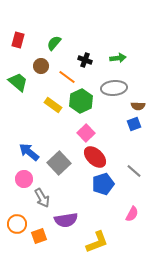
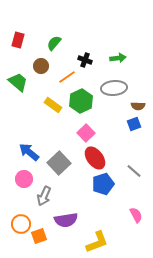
orange line: rotated 72 degrees counterclockwise
red ellipse: moved 1 px down; rotated 10 degrees clockwise
gray arrow: moved 2 px right, 2 px up; rotated 54 degrees clockwise
pink semicircle: moved 4 px right, 1 px down; rotated 56 degrees counterclockwise
orange circle: moved 4 px right
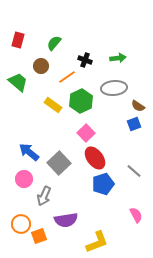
brown semicircle: rotated 32 degrees clockwise
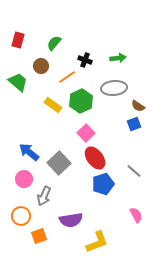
purple semicircle: moved 5 px right
orange circle: moved 8 px up
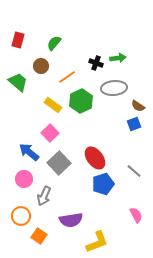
black cross: moved 11 px right, 3 px down
pink square: moved 36 px left
orange square: rotated 35 degrees counterclockwise
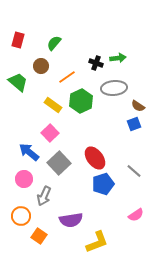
pink semicircle: rotated 84 degrees clockwise
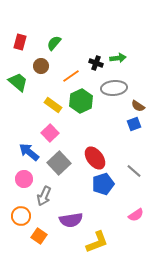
red rectangle: moved 2 px right, 2 px down
orange line: moved 4 px right, 1 px up
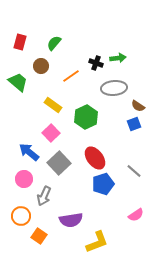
green hexagon: moved 5 px right, 16 px down
pink square: moved 1 px right
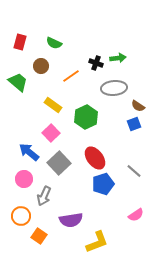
green semicircle: rotated 105 degrees counterclockwise
